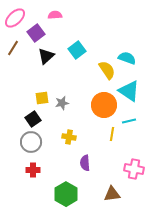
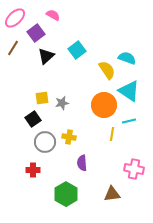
pink semicircle: moved 2 px left; rotated 32 degrees clockwise
gray circle: moved 14 px right
purple semicircle: moved 3 px left
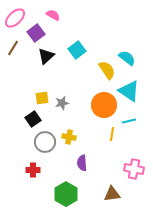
cyan semicircle: rotated 18 degrees clockwise
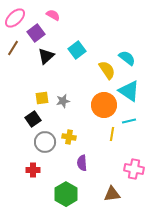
gray star: moved 1 px right, 2 px up
